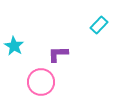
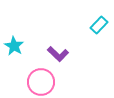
purple L-shape: rotated 135 degrees counterclockwise
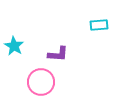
cyan rectangle: rotated 42 degrees clockwise
purple L-shape: rotated 40 degrees counterclockwise
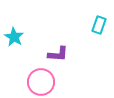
cyan rectangle: rotated 66 degrees counterclockwise
cyan star: moved 9 px up
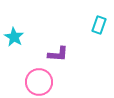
pink circle: moved 2 px left
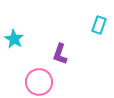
cyan star: moved 2 px down
purple L-shape: moved 2 px right; rotated 105 degrees clockwise
